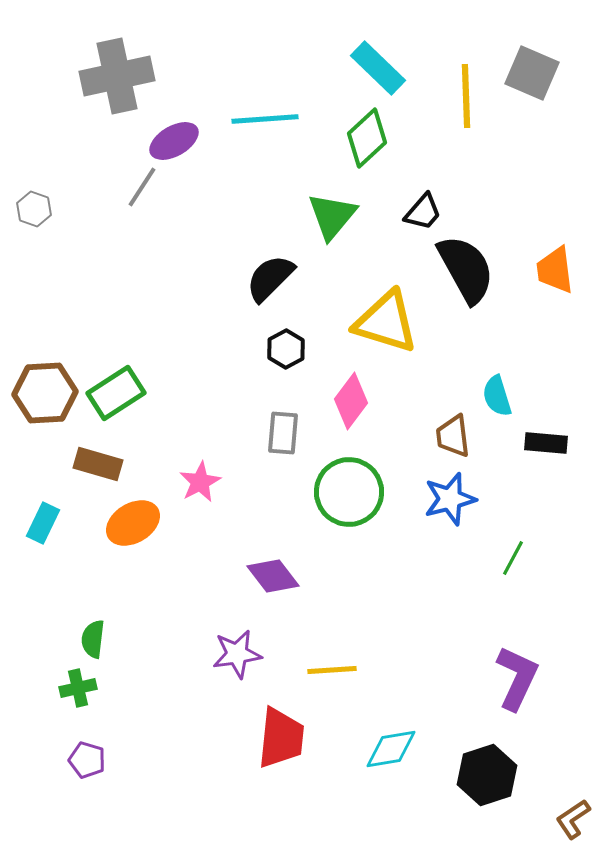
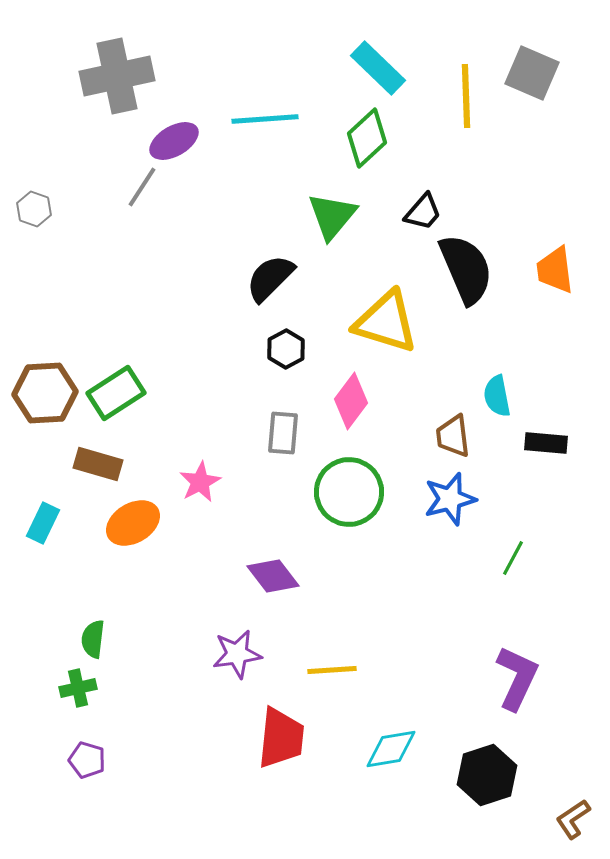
black semicircle at (466, 269): rotated 6 degrees clockwise
cyan semicircle at (497, 396): rotated 6 degrees clockwise
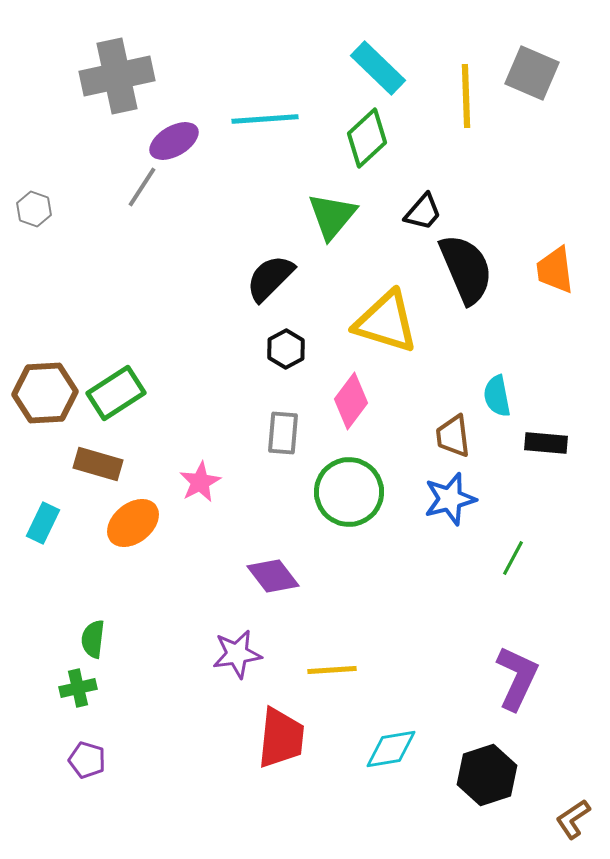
orange ellipse at (133, 523): rotated 8 degrees counterclockwise
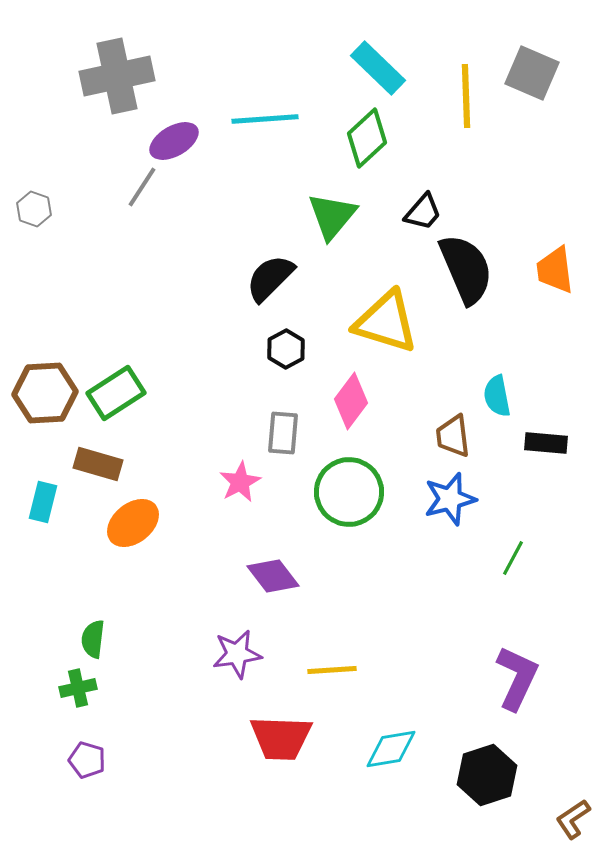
pink star at (200, 482): moved 40 px right
cyan rectangle at (43, 523): moved 21 px up; rotated 12 degrees counterclockwise
red trapezoid at (281, 738): rotated 86 degrees clockwise
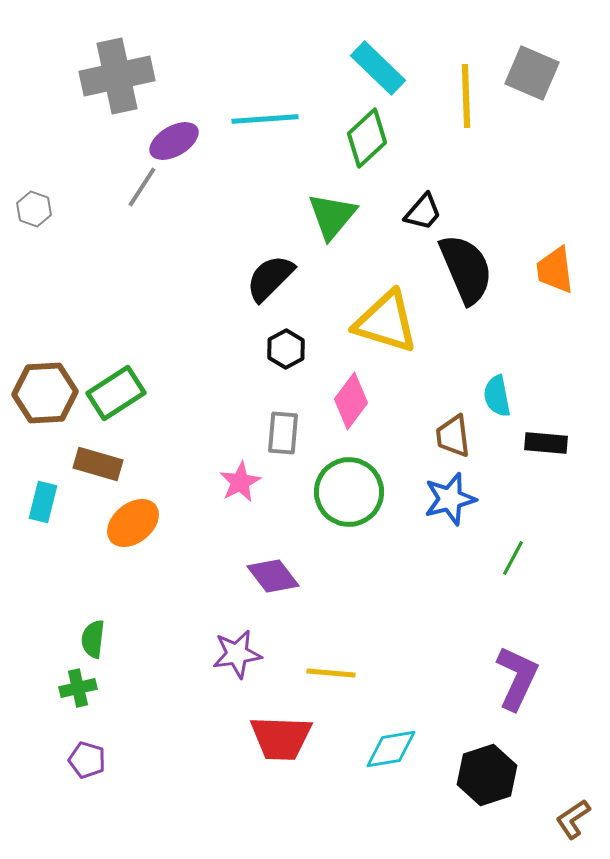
yellow line at (332, 670): moved 1 px left, 3 px down; rotated 9 degrees clockwise
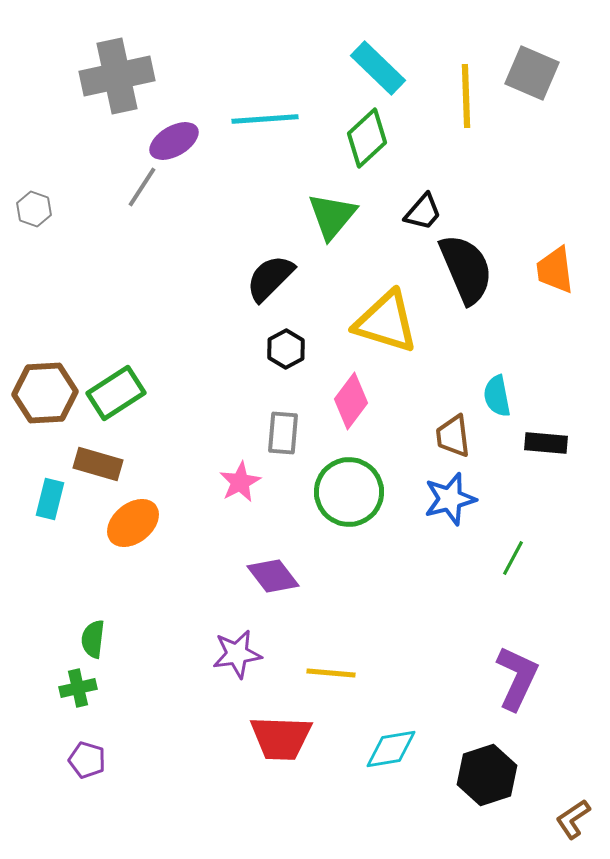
cyan rectangle at (43, 502): moved 7 px right, 3 px up
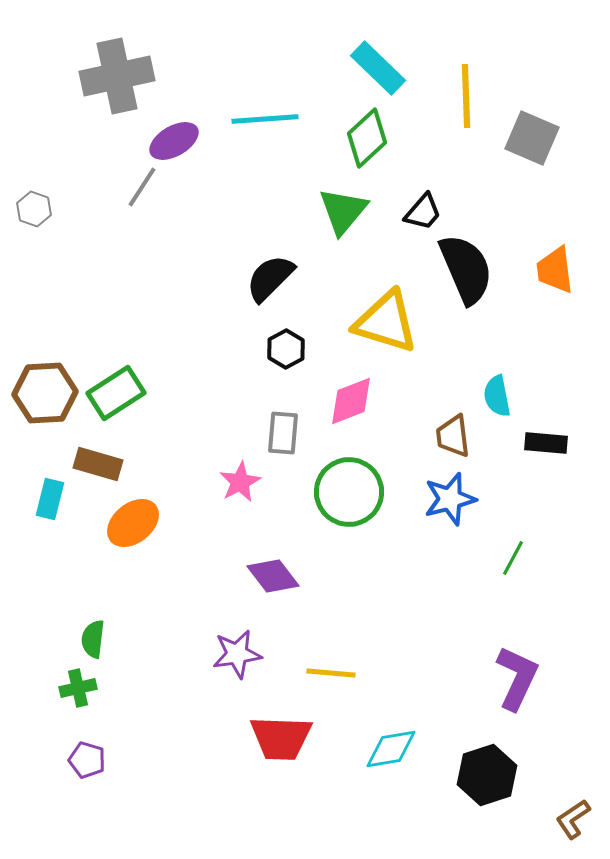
gray square at (532, 73): moved 65 px down
green triangle at (332, 216): moved 11 px right, 5 px up
pink diamond at (351, 401): rotated 32 degrees clockwise
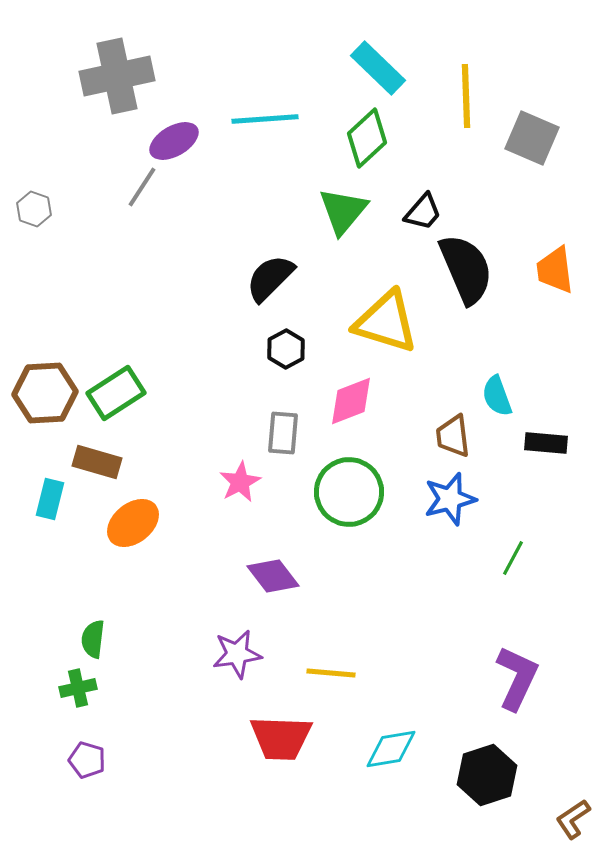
cyan semicircle at (497, 396): rotated 9 degrees counterclockwise
brown rectangle at (98, 464): moved 1 px left, 2 px up
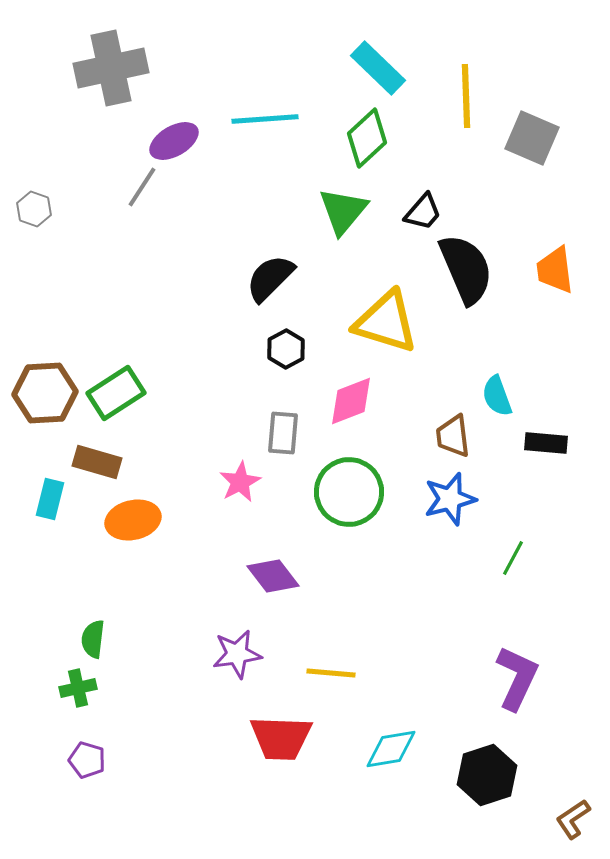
gray cross at (117, 76): moved 6 px left, 8 px up
orange ellipse at (133, 523): moved 3 px up; rotated 26 degrees clockwise
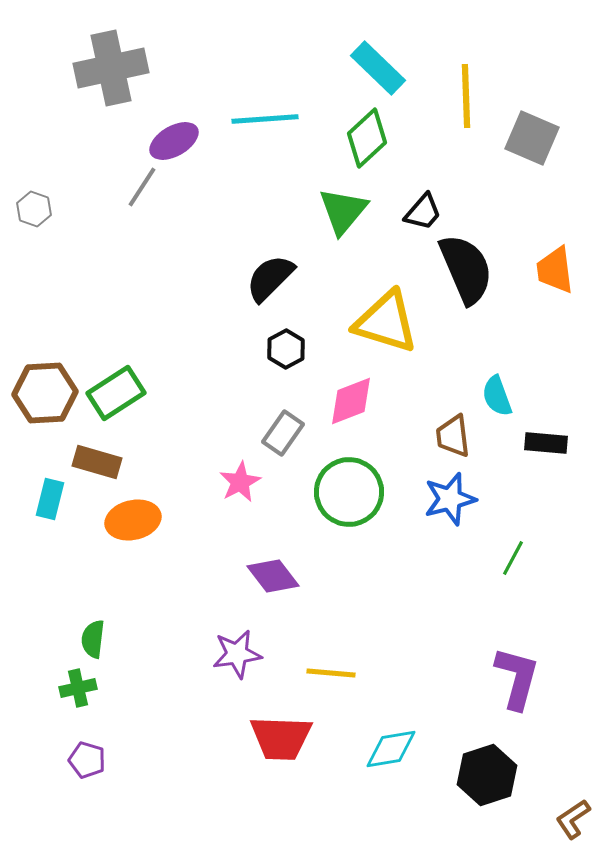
gray rectangle at (283, 433): rotated 30 degrees clockwise
purple L-shape at (517, 678): rotated 10 degrees counterclockwise
